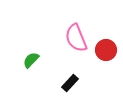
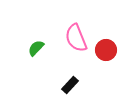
green semicircle: moved 5 px right, 12 px up
black rectangle: moved 2 px down
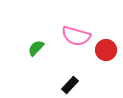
pink semicircle: moved 2 px up; rotated 52 degrees counterclockwise
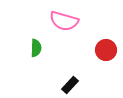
pink semicircle: moved 12 px left, 15 px up
green semicircle: rotated 138 degrees clockwise
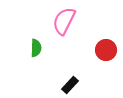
pink semicircle: rotated 100 degrees clockwise
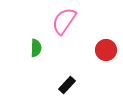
pink semicircle: rotated 8 degrees clockwise
black rectangle: moved 3 px left
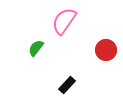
green semicircle: rotated 144 degrees counterclockwise
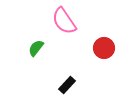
pink semicircle: rotated 68 degrees counterclockwise
red circle: moved 2 px left, 2 px up
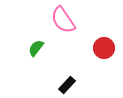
pink semicircle: moved 1 px left, 1 px up
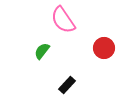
green semicircle: moved 6 px right, 3 px down
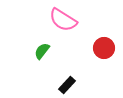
pink semicircle: rotated 24 degrees counterclockwise
